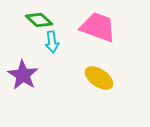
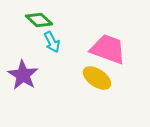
pink trapezoid: moved 10 px right, 22 px down
cyan arrow: rotated 20 degrees counterclockwise
yellow ellipse: moved 2 px left
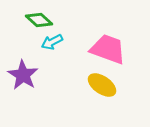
cyan arrow: rotated 90 degrees clockwise
yellow ellipse: moved 5 px right, 7 px down
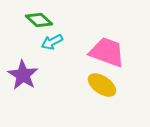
pink trapezoid: moved 1 px left, 3 px down
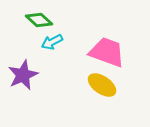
purple star: rotated 16 degrees clockwise
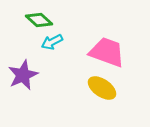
yellow ellipse: moved 3 px down
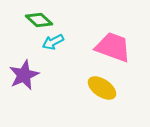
cyan arrow: moved 1 px right
pink trapezoid: moved 6 px right, 5 px up
purple star: moved 1 px right
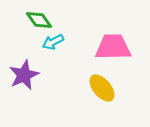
green diamond: rotated 12 degrees clockwise
pink trapezoid: rotated 21 degrees counterclockwise
yellow ellipse: rotated 16 degrees clockwise
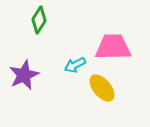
green diamond: rotated 68 degrees clockwise
cyan arrow: moved 22 px right, 23 px down
